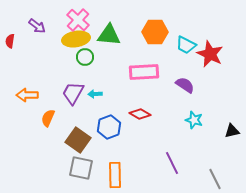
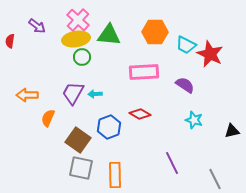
green circle: moved 3 px left
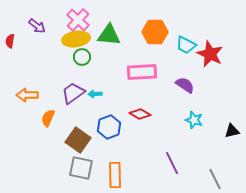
pink rectangle: moved 2 px left
purple trapezoid: rotated 25 degrees clockwise
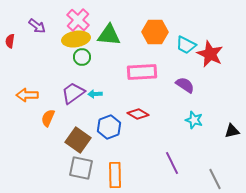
red diamond: moved 2 px left
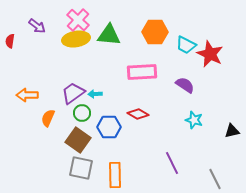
green circle: moved 56 px down
blue hexagon: rotated 20 degrees clockwise
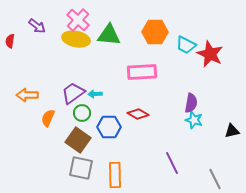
yellow ellipse: rotated 20 degrees clockwise
purple semicircle: moved 6 px right, 18 px down; rotated 66 degrees clockwise
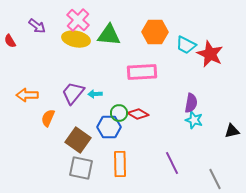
red semicircle: rotated 40 degrees counterclockwise
purple trapezoid: rotated 15 degrees counterclockwise
green circle: moved 37 px right
orange rectangle: moved 5 px right, 11 px up
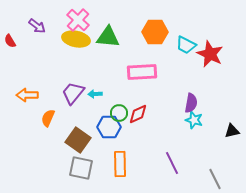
green triangle: moved 1 px left, 2 px down
red diamond: rotated 55 degrees counterclockwise
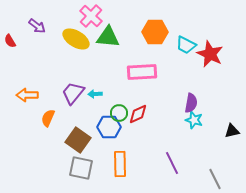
pink cross: moved 13 px right, 4 px up
yellow ellipse: rotated 20 degrees clockwise
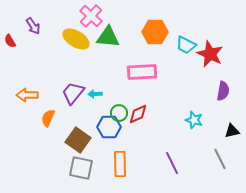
purple arrow: moved 4 px left; rotated 18 degrees clockwise
purple semicircle: moved 32 px right, 12 px up
gray line: moved 5 px right, 20 px up
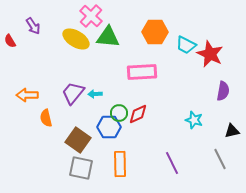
orange semicircle: moved 2 px left; rotated 36 degrees counterclockwise
